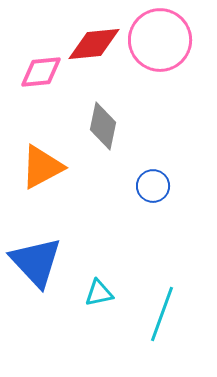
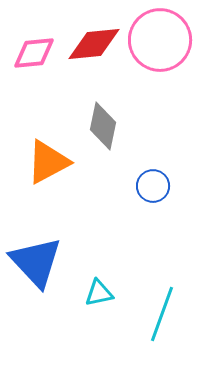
pink diamond: moved 7 px left, 19 px up
orange triangle: moved 6 px right, 5 px up
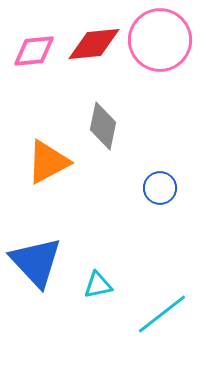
pink diamond: moved 2 px up
blue circle: moved 7 px right, 2 px down
cyan triangle: moved 1 px left, 8 px up
cyan line: rotated 32 degrees clockwise
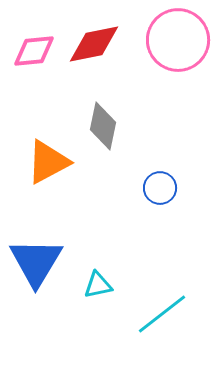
pink circle: moved 18 px right
red diamond: rotated 6 degrees counterclockwise
blue triangle: rotated 14 degrees clockwise
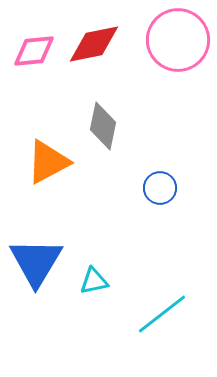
cyan triangle: moved 4 px left, 4 px up
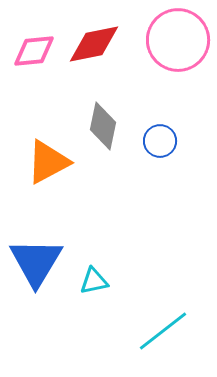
blue circle: moved 47 px up
cyan line: moved 1 px right, 17 px down
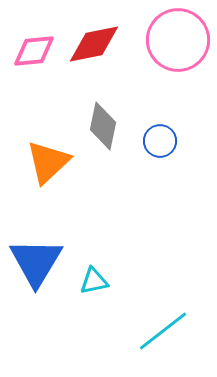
orange triangle: rotated 15 degrees counterclockwise
